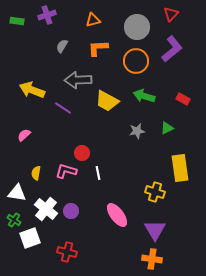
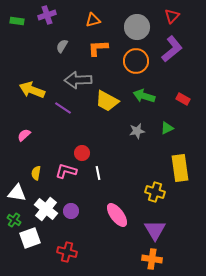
red triangle: moved 1 px right, 2 px down
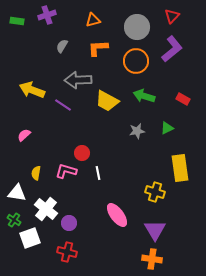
purple line: moved 3 px up
purple circle: moved 2 px left, 12 px down
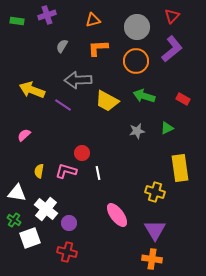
yellow semicircle: moved 3 px right, 2 px up
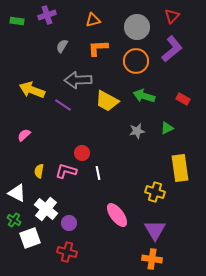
white triangle: rotated 18 degrees clockwise
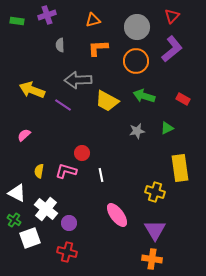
gray semicircle: moved 2 px left, 1 px up; rotated 32 degrees counterclockwise
white line: moved 3 px right, 2 px down
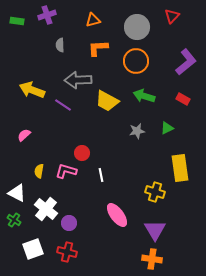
purple L-shape: moved 14 px right, 13 px down
white square: moved 3 px right, 11 px down
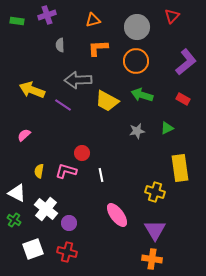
green arrow: moved 2 px left, 1 px up
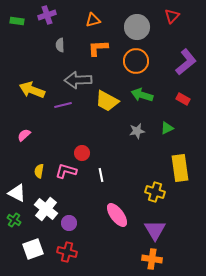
purple line: rotated 48 degrees counterclockwise
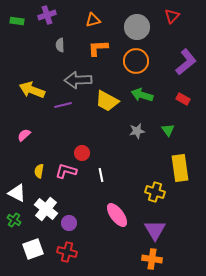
green triangle: moved 1 px right, 2 px down; rotated 40 degrees counterclockwise
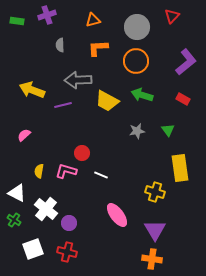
white line: rotated 56 degrees counterclockwise
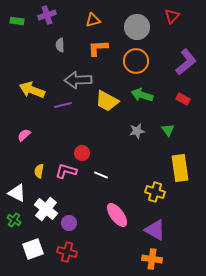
purple triangle: rotated 30 degrees counterclockwise
